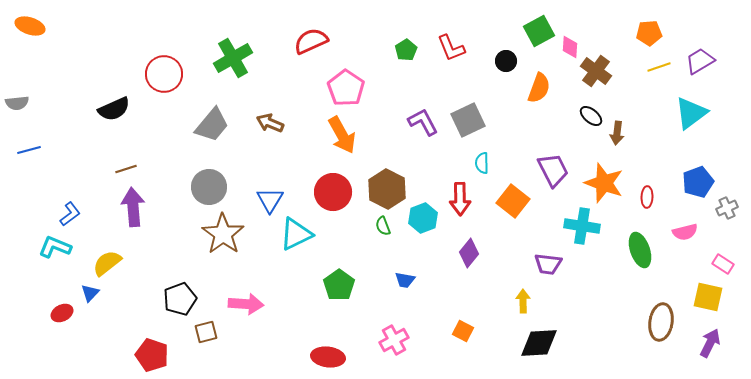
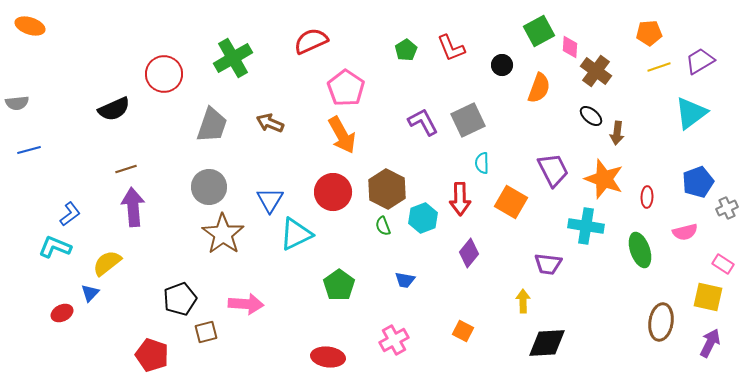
black circle at (506, 61): moved 4 px left, 4 px down
gray trapezoid at (212, 125): rotated 21 degrees counterclockwise
orange star at (604, 183): moved 4 px up
orange square at (513, 201): moved 2 px left, 1 px down; rotated 8 degrees counterclockwise
cyan cross at (582, 226): moved 4 px right
black diamond at (539, 343): moved 8 px right
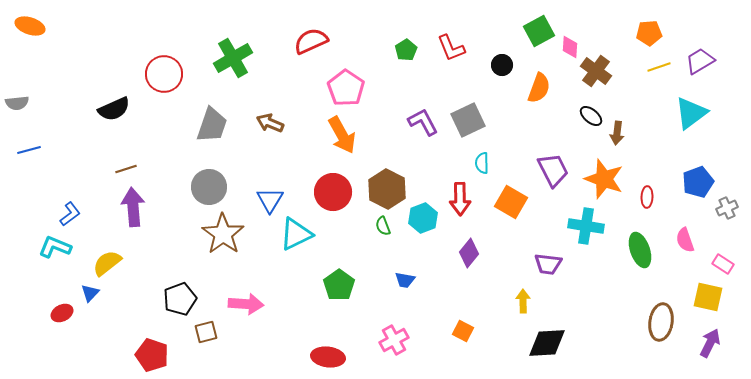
pink semicircle at (685, 232): moved 8 px down; rotated 85 degrees clockwise
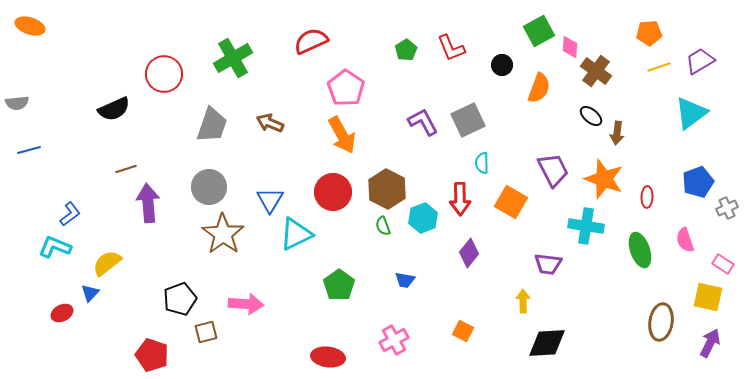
purple arrow at (133, 207): moved 15 px right, 4 px up
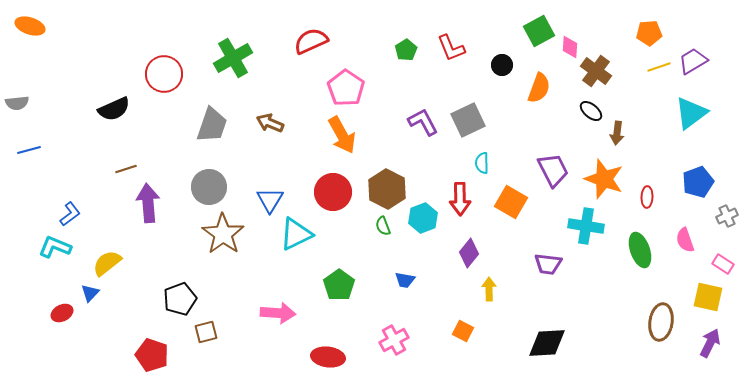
purple trapezoid at (700, 61): moved 7 px left
black ellipse at (591, 116): moved 5 px up
gray cross at (727, 208): moved 8 px down
yellow arrow at (523, 301): moved 34 px left, 12 px up
pink arrow at (246, 304): moved 32 px right, 9 px down
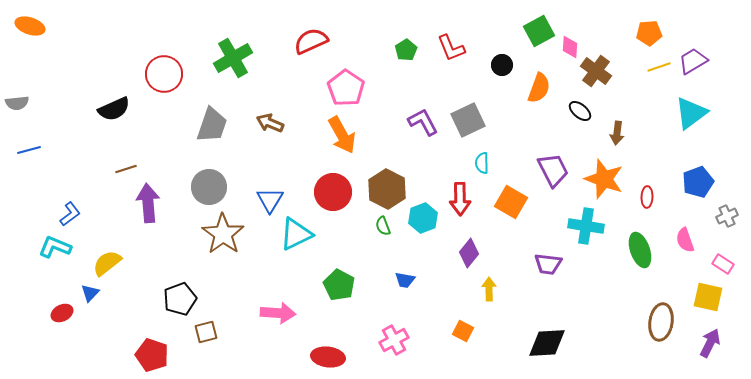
black ellipse at (591, 111): moved 11 px left
green pentagon at (339, 285): rotated 8 degrees counterclockwise
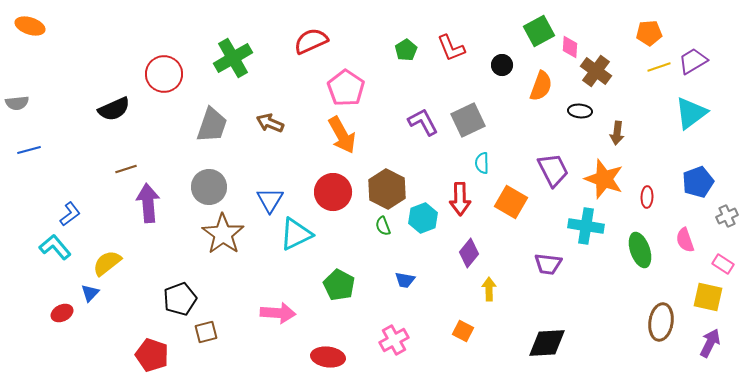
orange semicircle at (539, 88): moved 2 px right, 2 px up
black ellipse at (580, 111): rotated 35 degrees counterclockwise
cyan L-shape at (55, 247): rotated 28 degrees clockwise
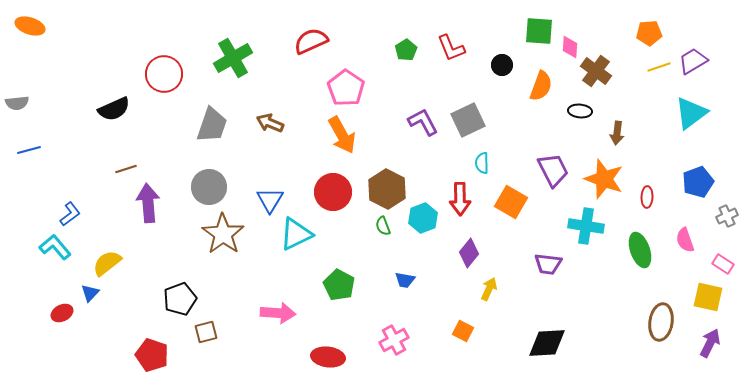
green square at (539, 31): rotated 32 degrees clockwise
yellow arrow at (489, 289): rotated 25 degrees clockwise
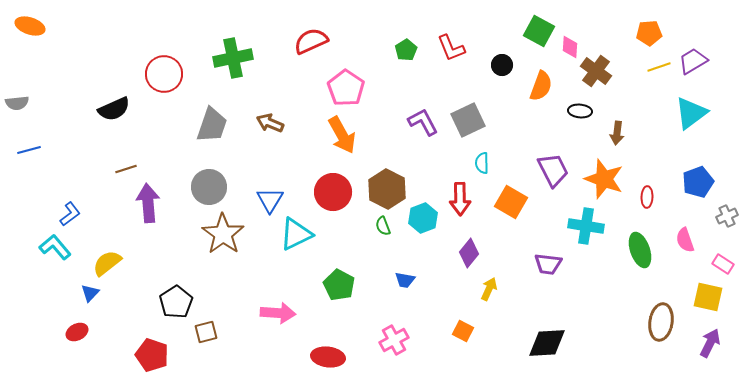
green square at (539, 31): rotated 24 degrees clockwise
green cross at (233, 58): rotated 18 degrees clockwise
black pentagon at (180, 299): moved 4 px left, 3 px down; rotated 12 degrees counterclockwise
red ellipse at (62, 313): moved 15 px right, 19 px down
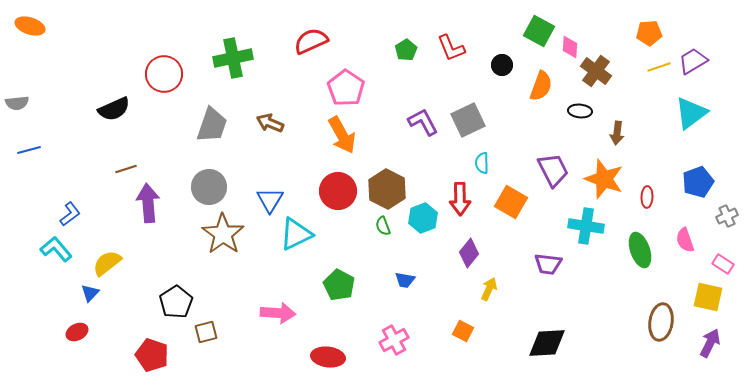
red circle at (333, 192): moved 5 px right, 1 px up
cyan L-shape at (55, 247): moved 1 px right, 2 px down
